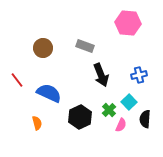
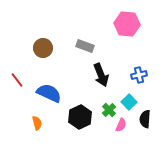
pink hexagon: moved 1 px left, 1 px down
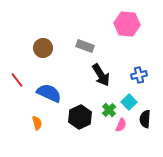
black arrow: rotated 10 degrees counterclockwise
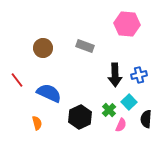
black arrow: moved 14 px right; rotated 30 degrees clockwise
black semicircle: moved 1 px right
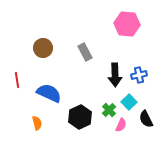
gray rectangle: moved 6 px down; rotated 42 degrees clockwise
red line: rotated 28 degrees clockwise
black semicircle: rotated 30 degrees counterclockwise
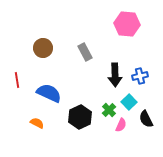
blue cross: moved 1 px right, 1 px down
orange semicircle: rotated 48 degrees counterclockwise
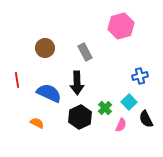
pink hexagon: moved 6 px left, 2 px down; rotated 20 degrees counterclockwise
brown circle: moved 2 px right
black arrow: moved 38 px left, 8 px down
green cross: moved 4 px left, 2 px up
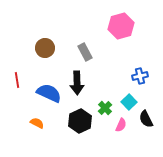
black hexagon: moved 4 px down
